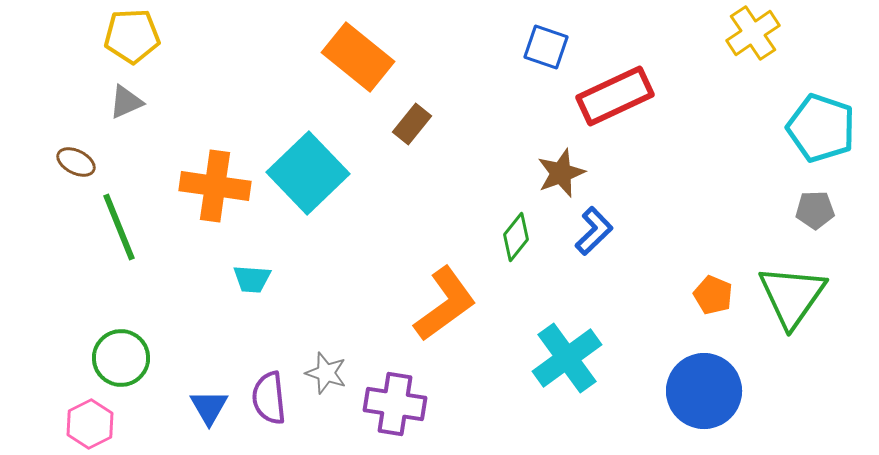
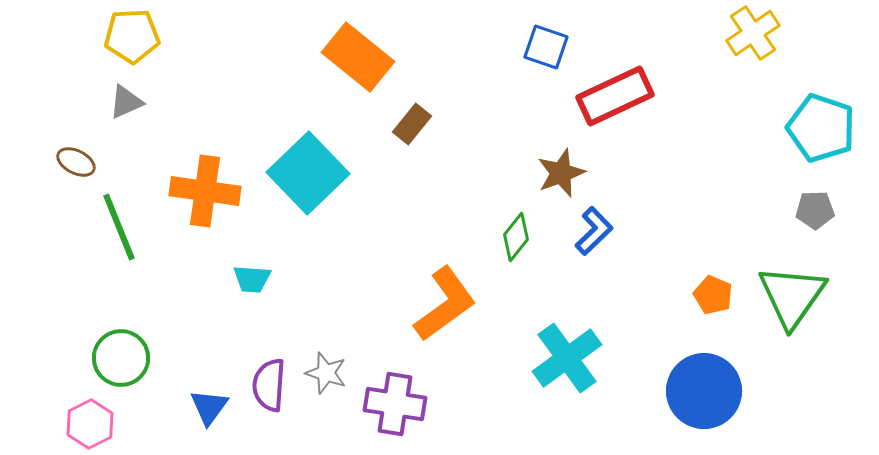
orange cross: moved 10 px left, 5 px down
purple semicircle: moved 13 px up; rotated 10 degrees clockwise
blue triangle: rotated 6 degrees clockwise
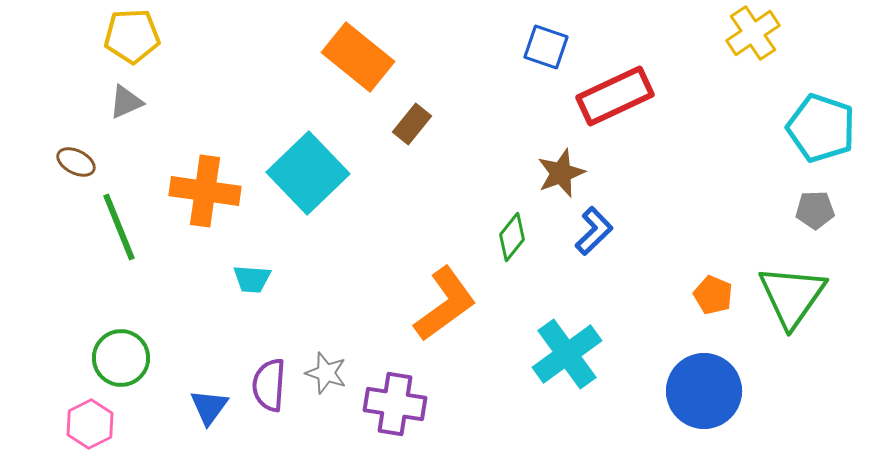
green diamond: moved 4 px left
cyan cross: moved 4 px up
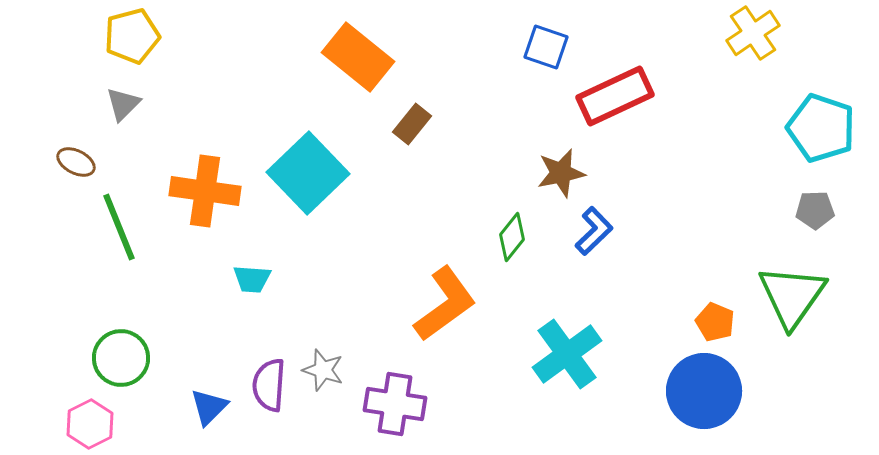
yellow pentagon: rotated 12 degrees counterclockwise
gray triangle: moved 3 px left, 2 px down; rotated 21 degrees counterclockwise
brown star: rotated 9 degrees clockwise
orange pentagon: moved 2 px right, 27 px down
gray star: moved 3 px left, 3 px up
blue triangle: rotated 9 degrees clockwise
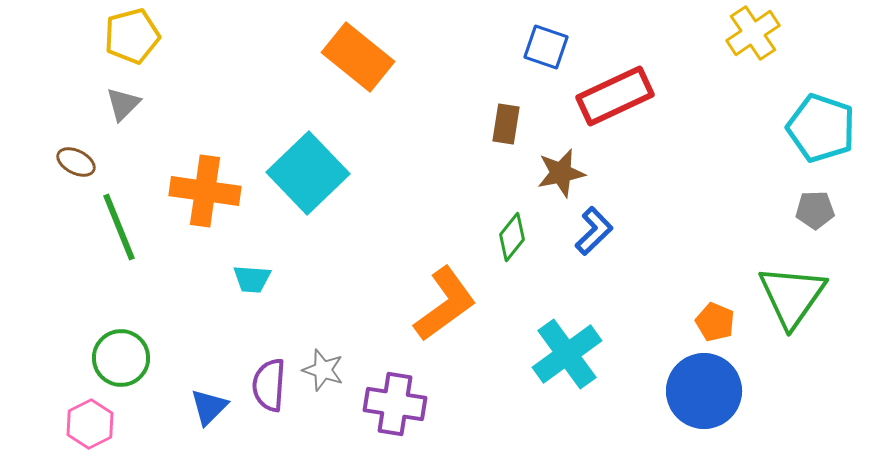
brown rectangle: moved 94 px right; rotated 30 degrees counterclockwise
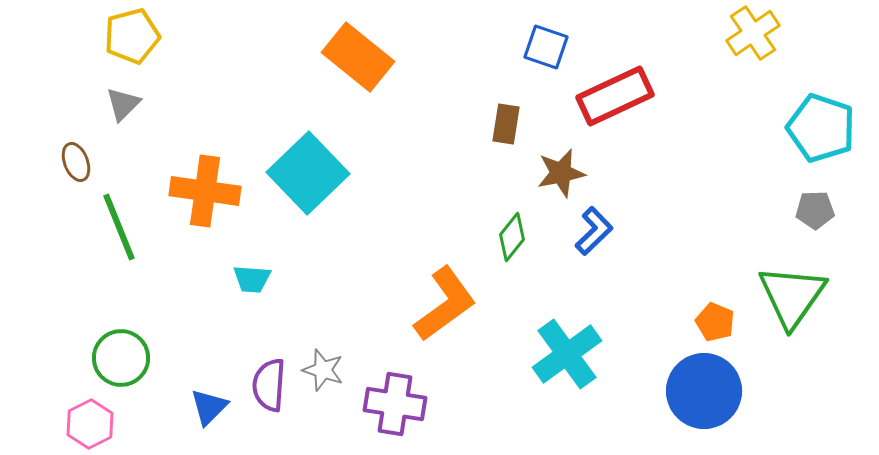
brown ellipse: rotated 42 degrees clockwise
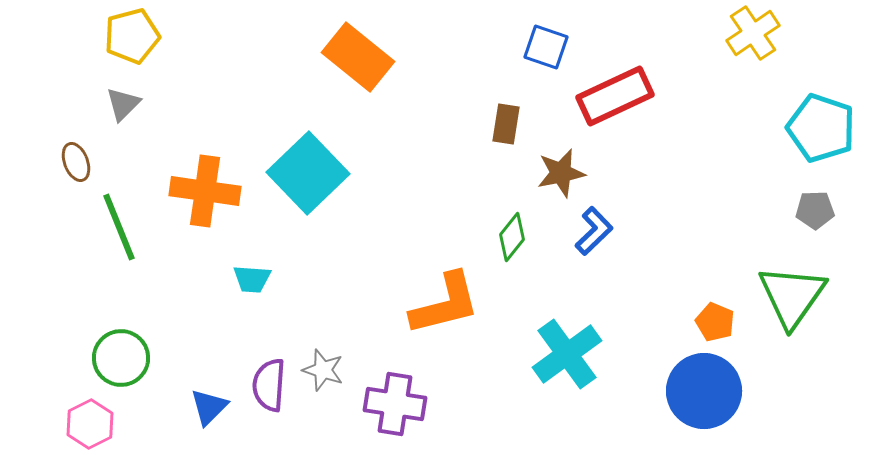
orange L-shape: rotated 22 degrees clockwise
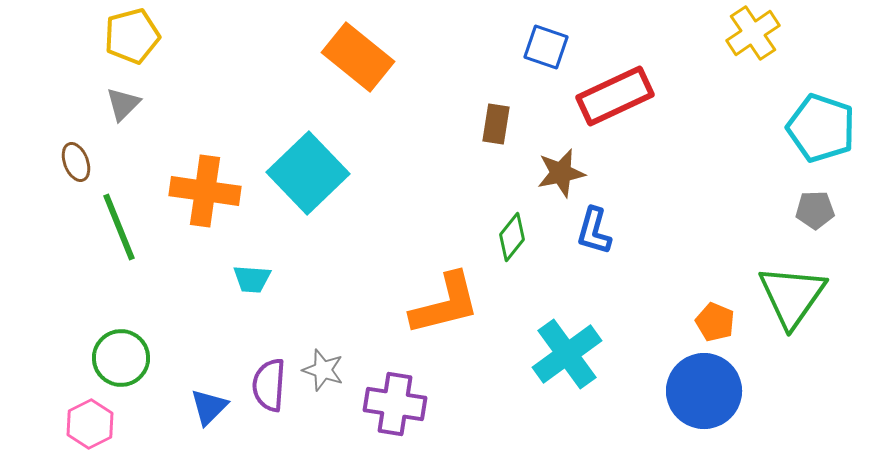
brown rectangle: moved 10 px left
blue L-shape: rotated 150 degrees clockwise
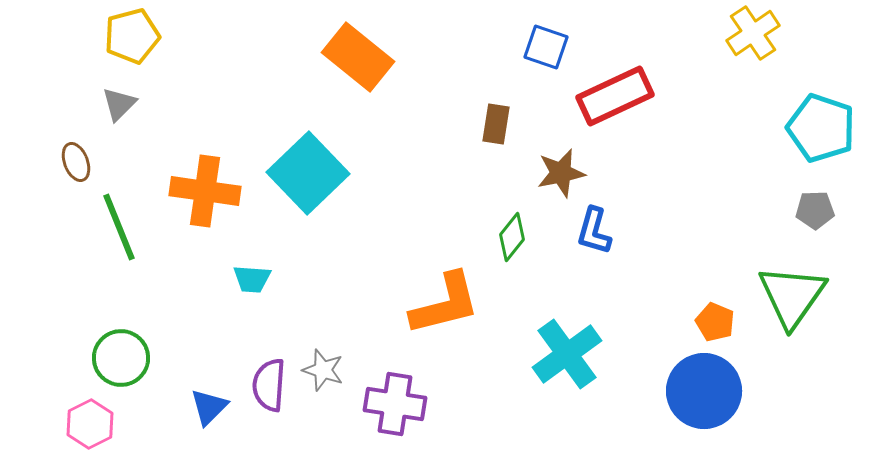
gray triangle: moved 4 px left
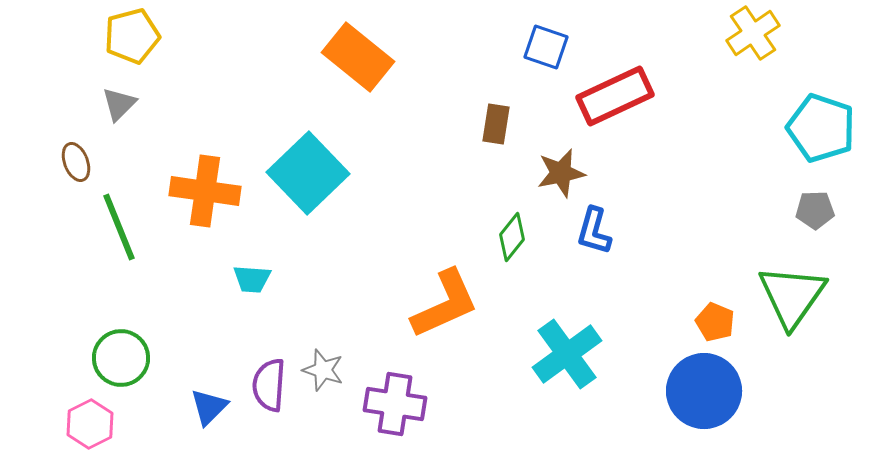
orange L-shape: rotated 10 degrees counterclockwise
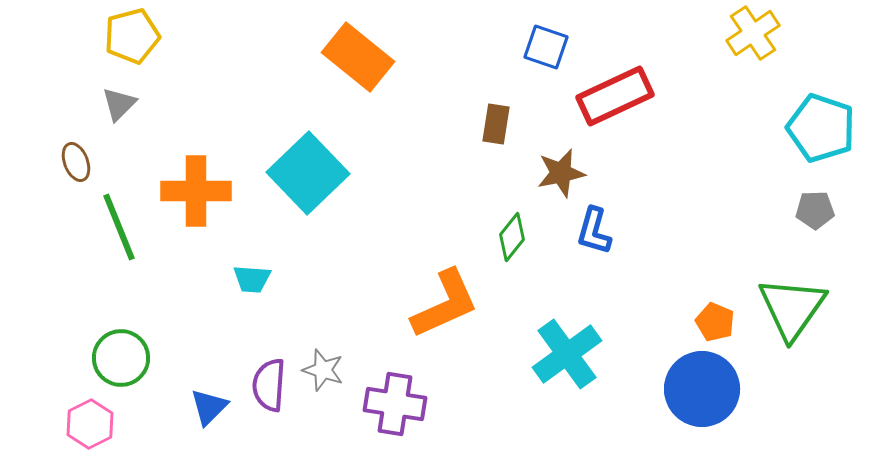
orange cross: moved 9 px left; rotated 8 degrees counterclockwise
green triangle: moved 12 px down
blue circle: moved 2 px left, 2 px up
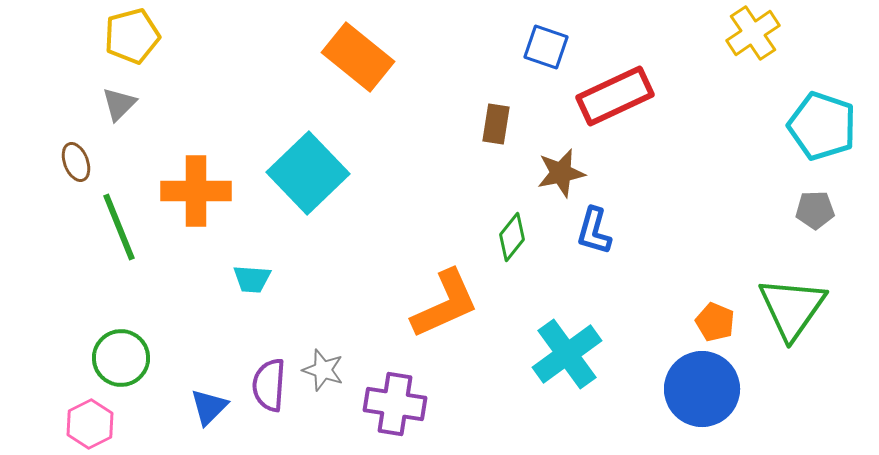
cyan pentagon: moved 1 px right, 2 px up
